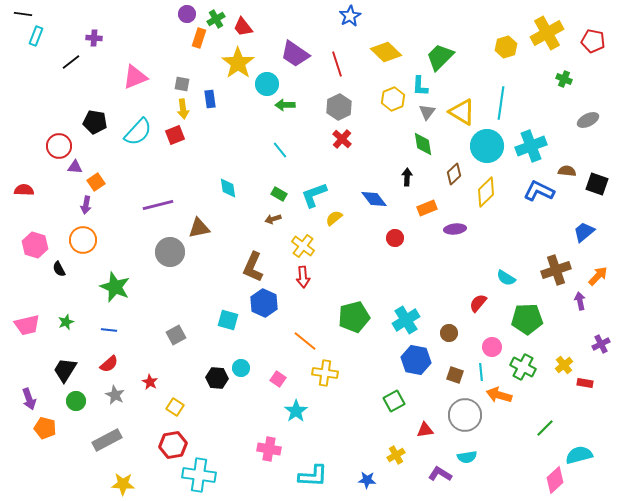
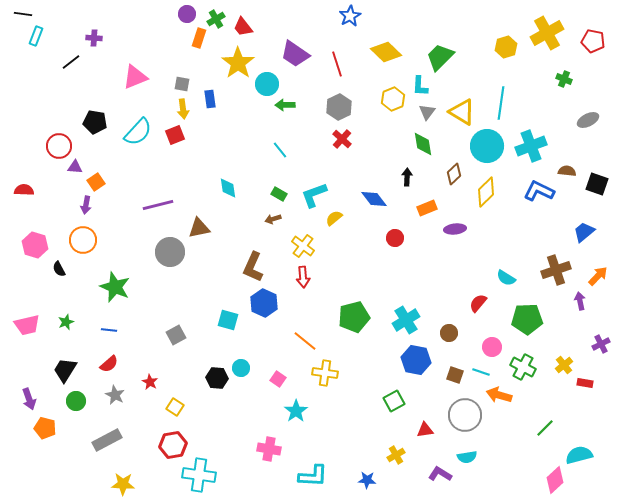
cyan line at (481, 372): rotated 66 degrees counterclockwise
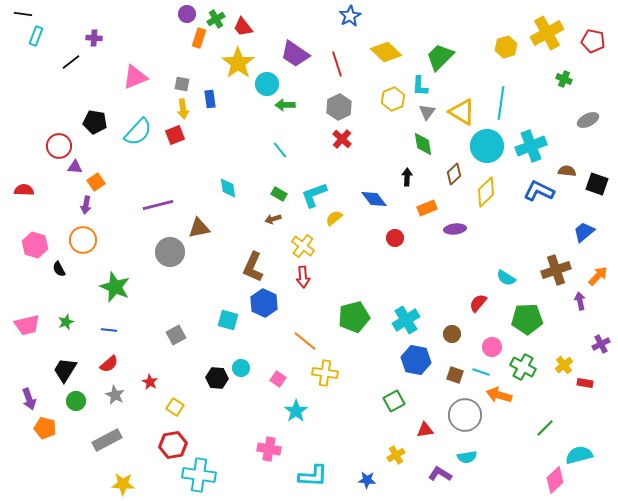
brown circle at (449, 333): moved 3 px right, 1 px down
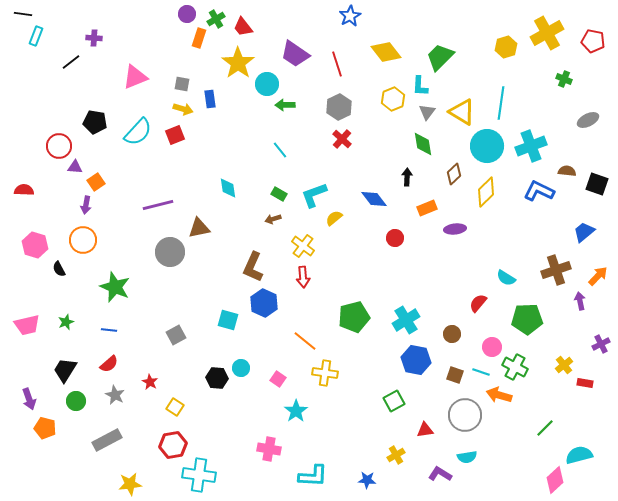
yellow diamond at (386, 52): rotated 8 degrees clockwise
yellow arrow at (183, 109): rotated 66 degrees counterclockwise
green cross at (523, 367): moved 8 px left
yellow star at (123, 484): moved 7 px right; rotated 10 degrees counterclockwise
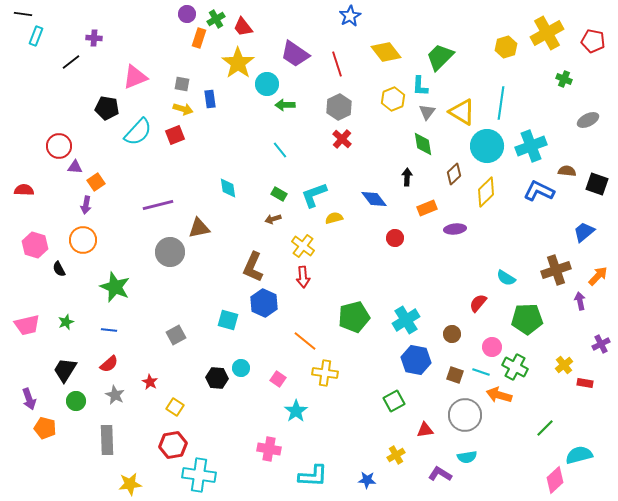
black pentagon at (95, 122): moved 12 px right, 14 px up
yellow semicircle at (334, 218): rotated 24 degrees clockwise
gray rectangle at (107, 440): rotated 64 degrees counterclockwise
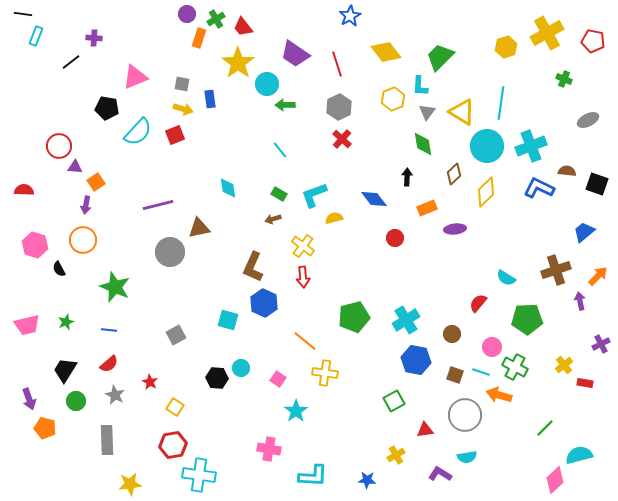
blue L-shape at (539, 191): moved 3 px up
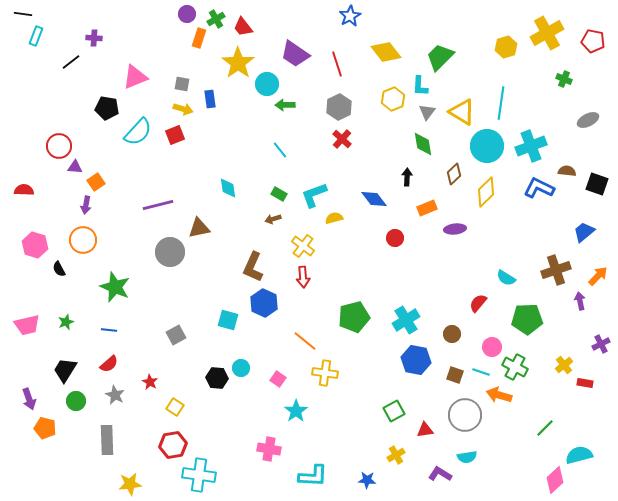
green square at (394, 401): moved 10 px down
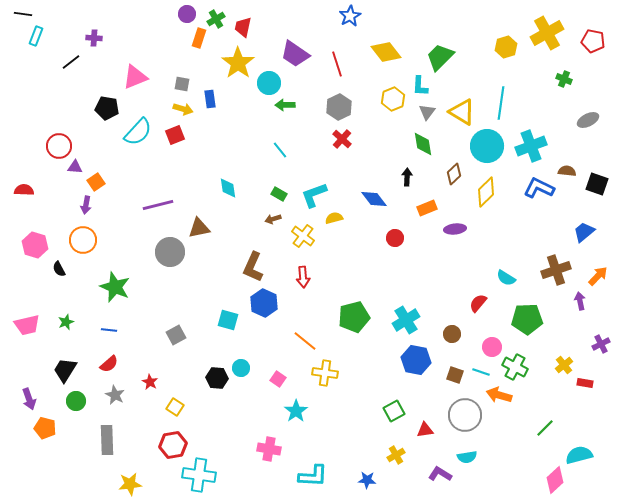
red trapezoid at (243, 27): rotated 50 degrees clockwise
cyan circle at (267, 84): moved 2 px right, 1 px up
yellow cross at (303, 246): moved 10 px up
